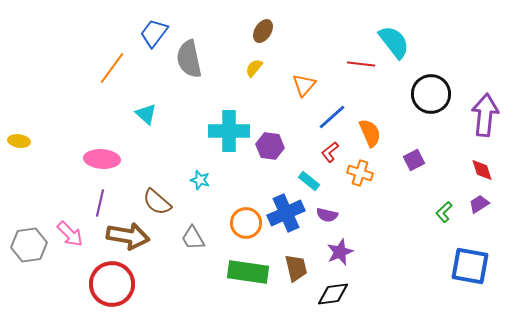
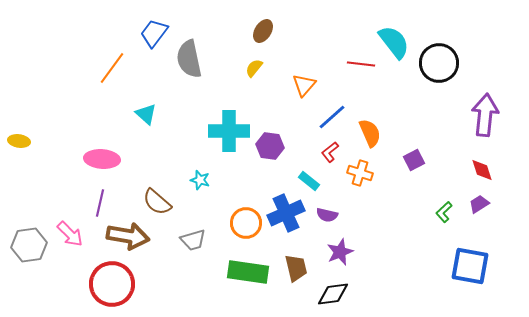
black circle: moved 8 px right, 31 px up
gray trapezoid: moved 2 px down; rotated 76 degrees counterclockwise
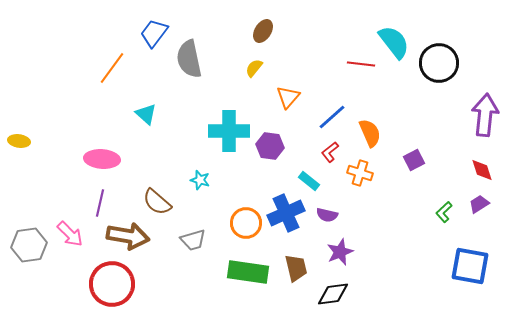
orange triangle: moved 16 px left, 12 px down
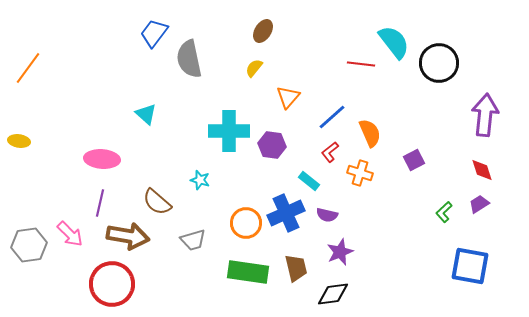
orange line: moved 84 px left
purple hexagon: moved 2 px right, 1 px up
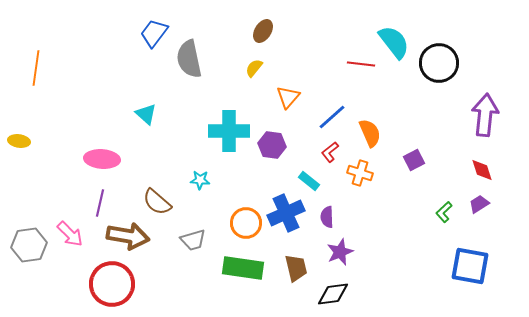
orange line: moved 8 px right; rotated 28 degrees counterclockwise
cyan star: rotated 12 degrees counterclockwise
purple semicircle: moved 2 px down; rotated 75 degrees clockwise
green rectangle: moved 5 px left, 4 px up
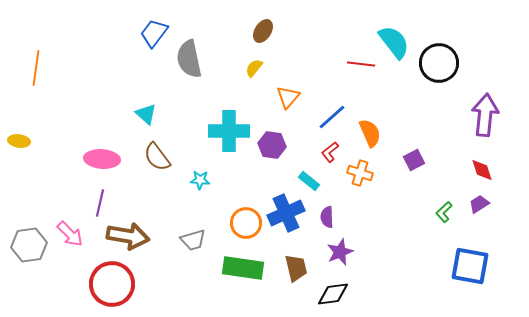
brown semicircle: moved 45 px up; rotated 12 degrees clockwise
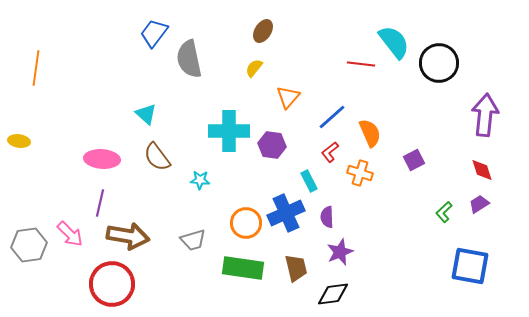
cyan rectangle: rotated 25 degrees clockwise
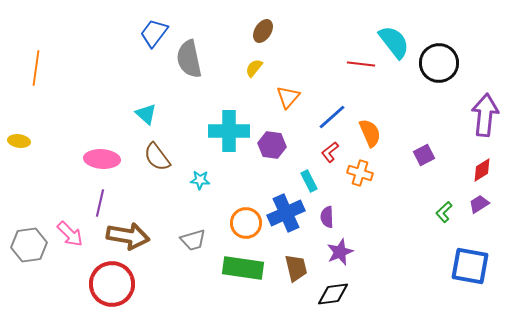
purple square: moved 10 px right, 5 px up
red diamond: rotated 75 degrees clockwise
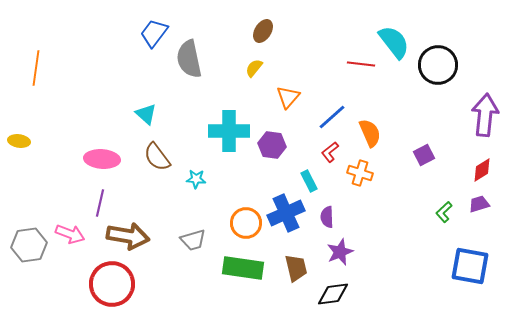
black circle: moved 1 px left, 2 px down
cyan star: moved 4 px left, 1 px up
purple trapezoid: rotated 15 degrees clockwise
pink arrow: rotated 24 degrees counterclockwise
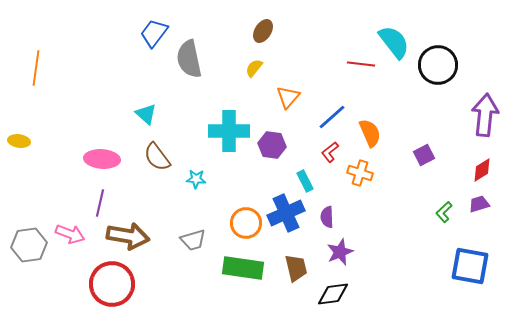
cyan rectangle: moved 4 px left
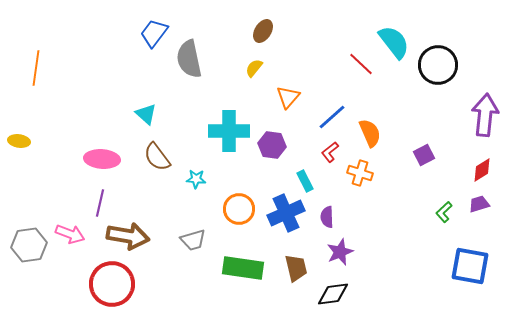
red line: rotated 36 degrees clockwise
orange circle: moved 7 px left, 14 px up
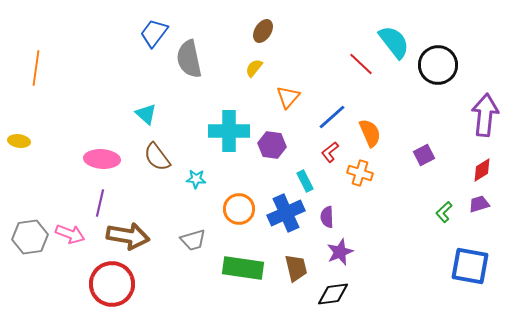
gray hexagon: moved 1 px right, 8 px up
